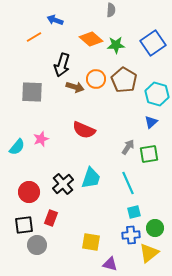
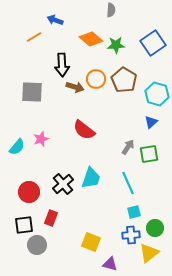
black arrow: rotated 20 degrees counterclockwise
red semicircle: rotated 15 degrees clockwise
yellow square: rotated 12 degrees clockwise
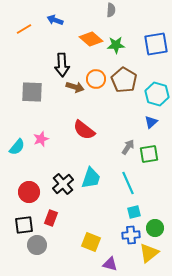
orange line: moved 10 px left, 8 px up
blue square: moved 3 px right, 1 px down; rotated 25 degrees clockwise
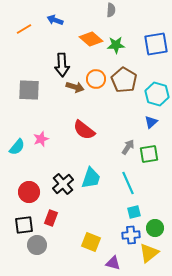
gray square: moved 3 px left, 2 px up
purple triangle: moved 3 px right, 1 px up
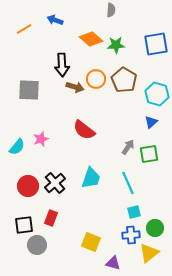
black cross: moved 8 px left, 1 px up
red circle: moved 1 px left, 6 px up
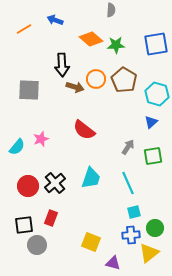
green square: moved 4 px right, 2 px down
